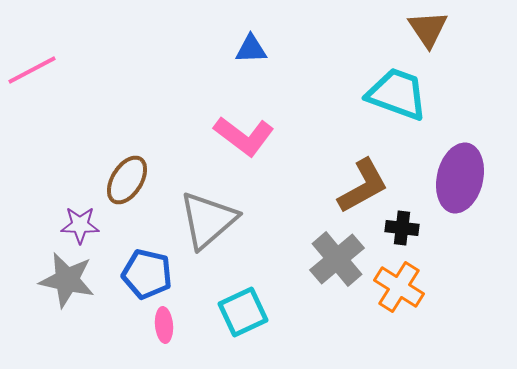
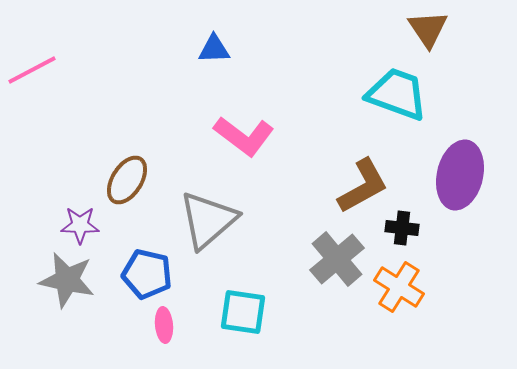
blue triangle: moved 37 px left
purple ellipse: moved 3 px up
cyan square: rotated 33 degrees clockwise
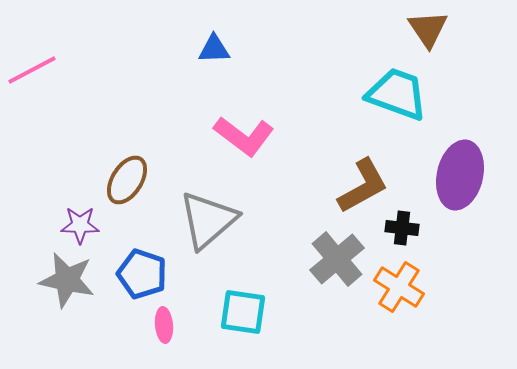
blue pentagon: moved 5 px left; rotated 6 degrees clockwise
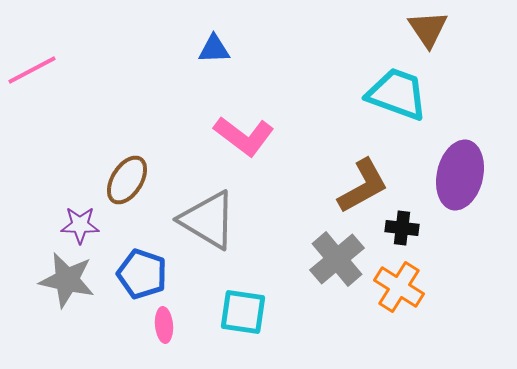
gray triangle: rotated 48 degrees counterclockwise
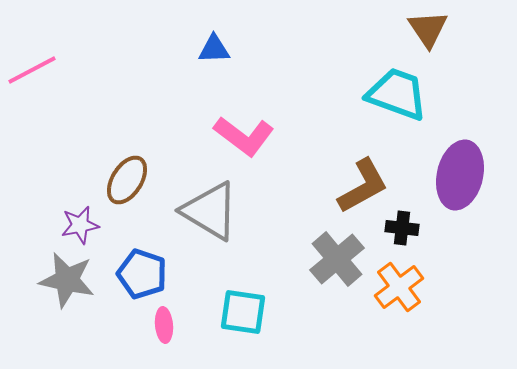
gray triangle: moved 2 px right, 9 px up
purple star: rotated 12 degrees counterclockwise
orange cross: rotated 21 degrees clockwise
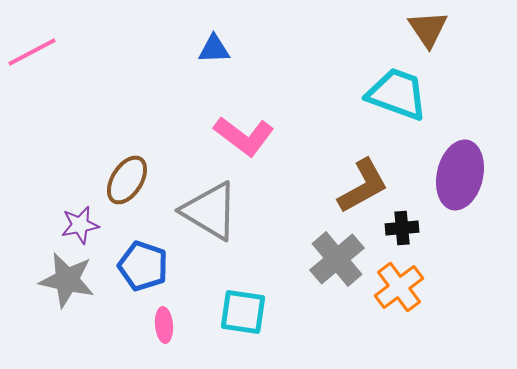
pink line: moved 18 px up
black cross: rotated 12 degrees counterclockwise
blue pentagon: moved 1 px right, 8 px up
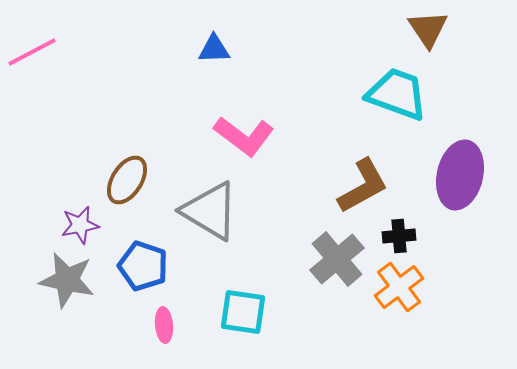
black cross: moved 3 px left, 8 px down
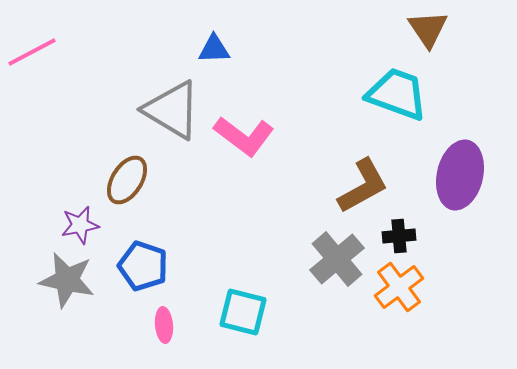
gray triangle: moved 38 px left, 101 px up
cyan square: rotated 6 degrees clockwise
